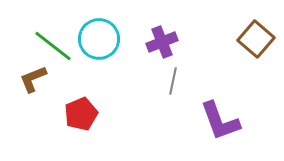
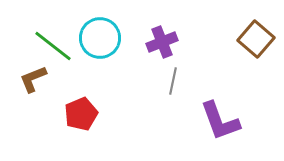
cyan circle: moved 1 px right, 1 px up
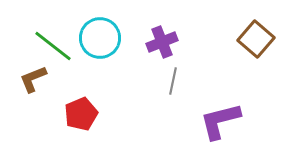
purple L-shape: rotated 96 degrees clockwise
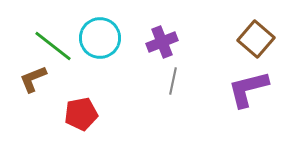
red pentagon: rotated 12 degrees clockwise
purple L-shape: moved 28 px right, 32 px up
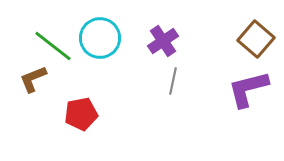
purple cross: moved 1 px right, 1 px up; rotated 12 degrees counterclockwise
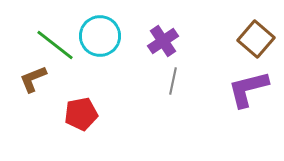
cyan circle: moved 2 px up
green line: moved 2 px right, 1 px up
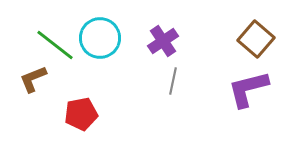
cyan circle: moved 2 px down
